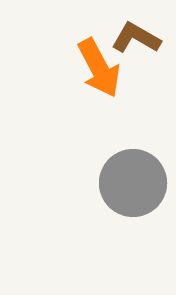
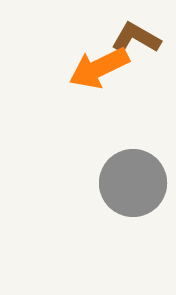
orange arrow: rotated 92 degrees clockwise
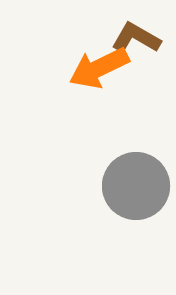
gray circle: moved 3 px right, 3 px down
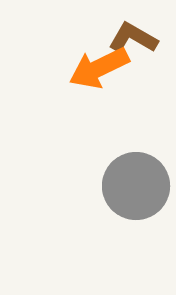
brown L-shape: moved 3 px left
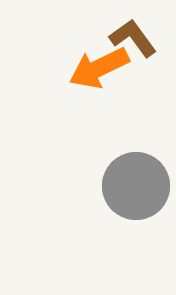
brown L-shape: rotated 24 degrees clockwise
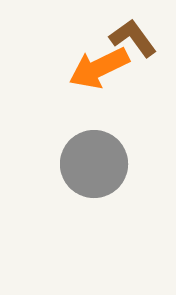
gray circle: moved 42 px left, 22 px up
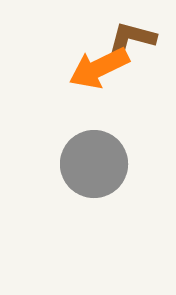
brown L-shape: moved 1 px left; rotated 39 degrees counterclockwise
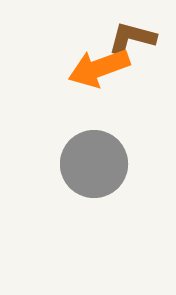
orange arrow: rotated 6 degrees clockwise
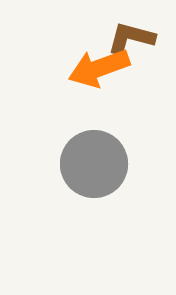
brown L-shape: moved 1 px left
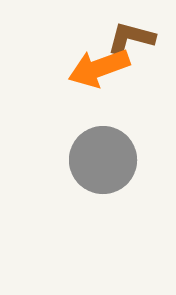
gray circle: moved 9 px right, 4 px up
